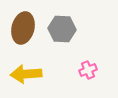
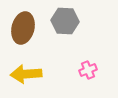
gray hexagon: moved 3 px right, 8 px up
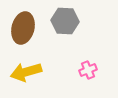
yellow arrow: moved 2 px up; rotated 12 degrees counterclockwise
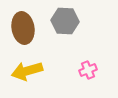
brown ellipse: rotated 24 degrees counterclockwise
yellow arrow: moved 1 px right, 1 px up
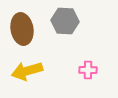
brown ellipse: moved 1 px left, 1 px down
pink cross: rotated 24 degrees clockwise
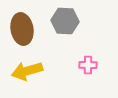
pink cross: moved 5 px up
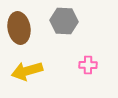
gray hexagon: moved 1 px left
brown ellipse: moved 3 px left, 1 px up
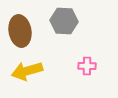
brown ellipse: moved 1 px right, 3 px down
pink cross: moved 1 px left, 1 px down
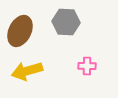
gray hexagon: moved 2 px right, 1 px down
brown ellipse: rotated 36 degrees clockwise
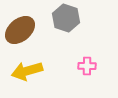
gray hexagon: moved 4 px up; rotated 16 degrees clockwise
brown ellipse: moved 1 px up; rotated 24 degrees clockwise
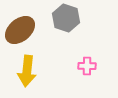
yellow arrow: rotated 68 degrees counterclockwise
